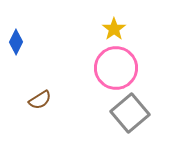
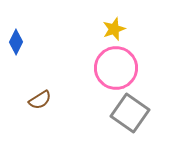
yellow star: rotated 15 degrees clockwise
gray square: rotated 15 degrees counterclockwise
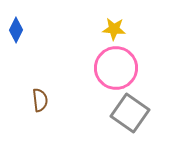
yellow star: rotated 25 degrees clockwise
blue diamond: moved 12 px up
brown semicircle: rotated 65 degrees counterclockwise
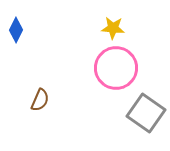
yellow star: moved 1 px left, 1 px up
brown semicircle: rotated 30 degrees clockwise
gray square: moved 16 px right
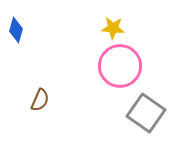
blue diamond: rotated 10 degrees counterclockwise
pink circle: moved 4 px right, 2 px up
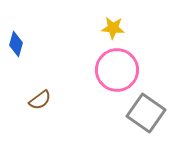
blue diamond: moved 14 px down
pink circle: moved 3 px left, 4 px down
brown semicircle: rotated 30 degrees clockwise
